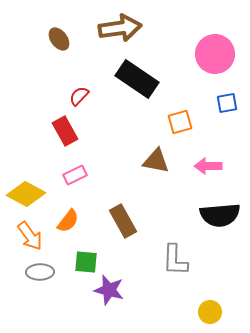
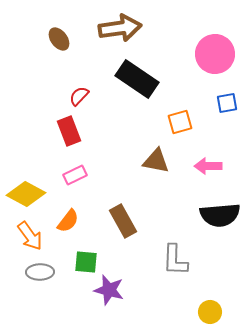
red rectangle: moved 4 px right; rotated 8 degrees clockwise
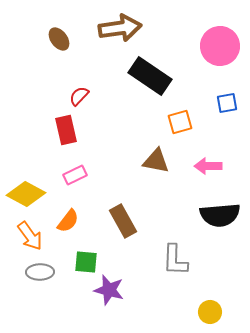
pink circle: moved 5 px right, 8 px up
black rectangle: moved 13 px right, 3 px up
red rectangle: moved 3 px left, 1 px up; rotated 8 degrees clockwise
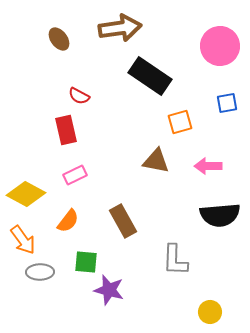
red semicircle: rotated 105 degrees counterclockwise
orange arrow: moved 7 px left, 4 px down
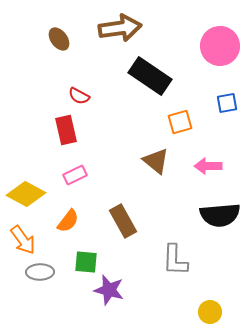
brown triangle: rotated 28 degrees clockwise
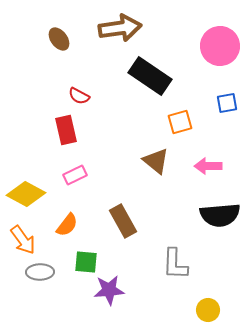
orange semicircle: moved 1 px left, 4 px down
gray L-shape: moved 4 px down
purple star: rotated 20 degrees counterclockwise
yellow circle: moved 2 px left, 2 px up
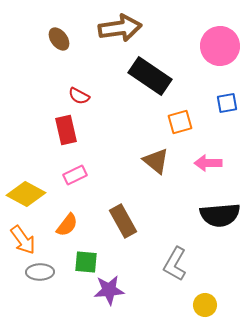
pink arrow: moved 3 px up
gray L-shape: rotated 28 degrees clockwise
yellow circle: moved 3 px left, 5 px up
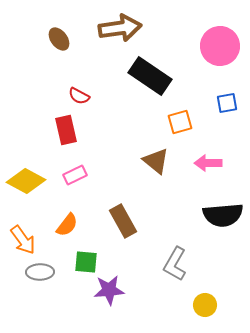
yellow diamond: moved 13 px up
black semicircle: moved 3 px right
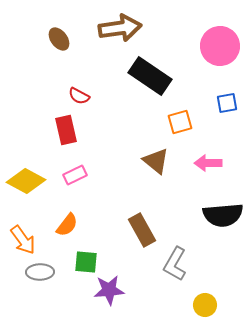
brown rectangle: moved 19 px right, 9 px down
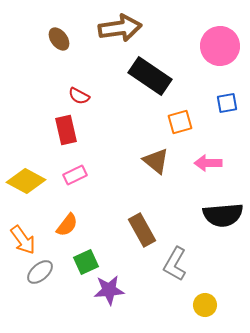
green square: rotated 30 degrees counterclockwise
gray ellipse: rotated 40 degrees counterclockwise
